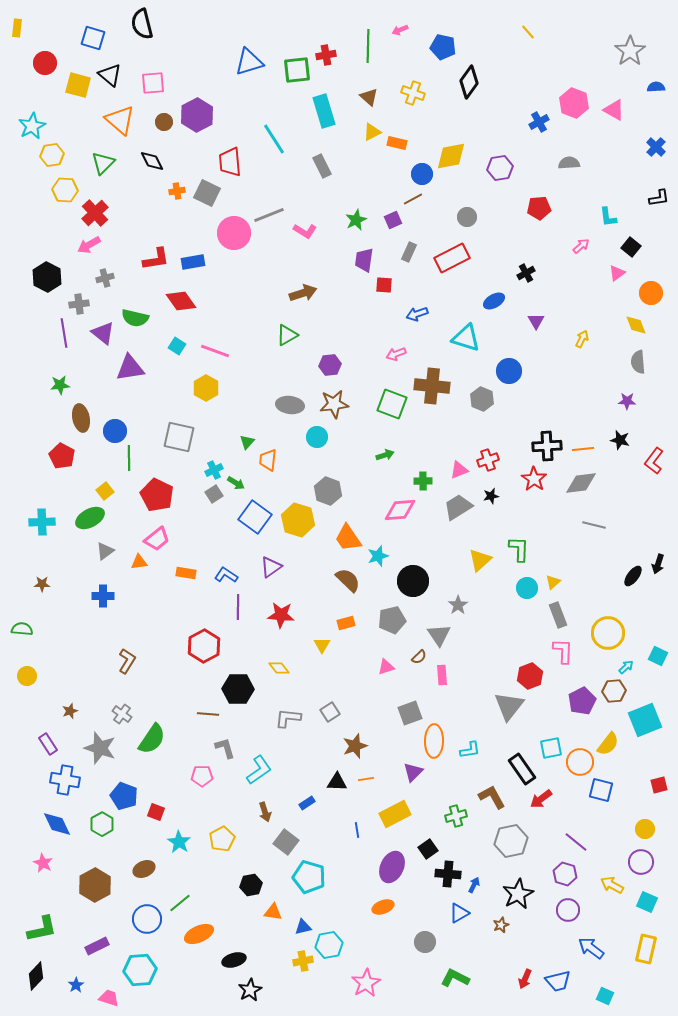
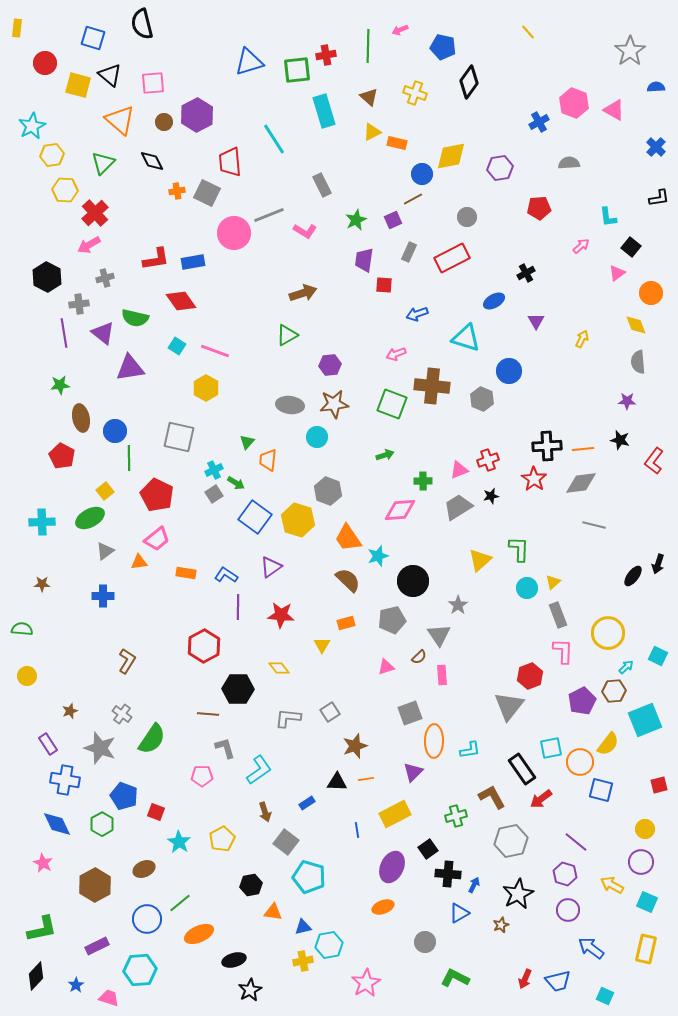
yellow cross at (413, 93): moved 2 px right
gray rectangle at (322, 166): moved 19 px down
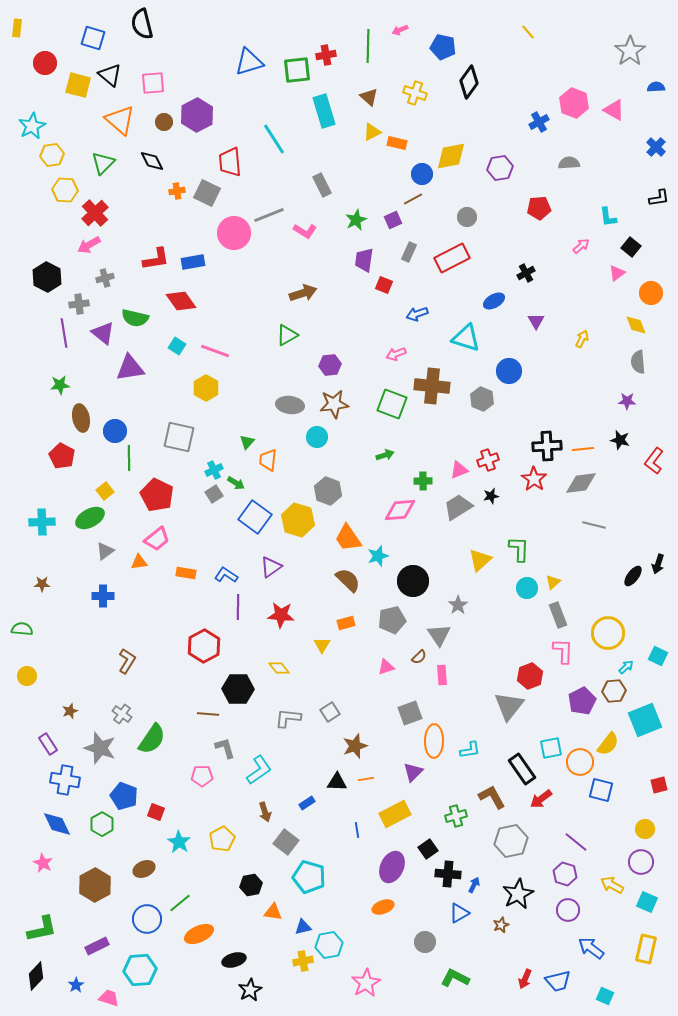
red square at (384, 285): rotated 18 degrees clockwise
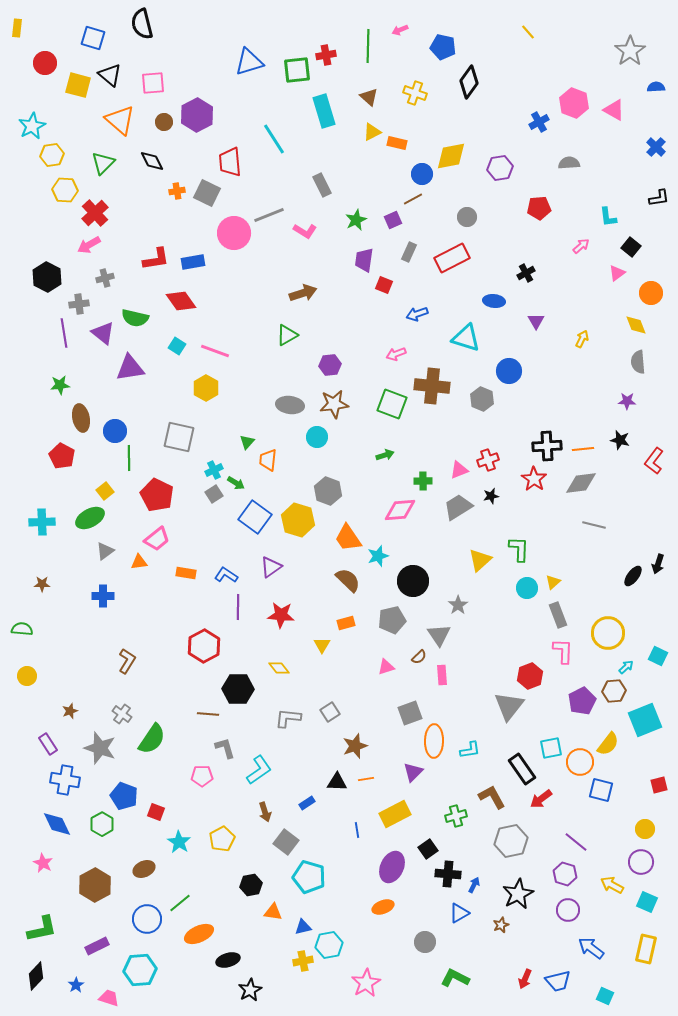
blue ellipse at (494, 301): rotated 35 degrees clockwise
black ellipse at (234, 960): moved 6 px left
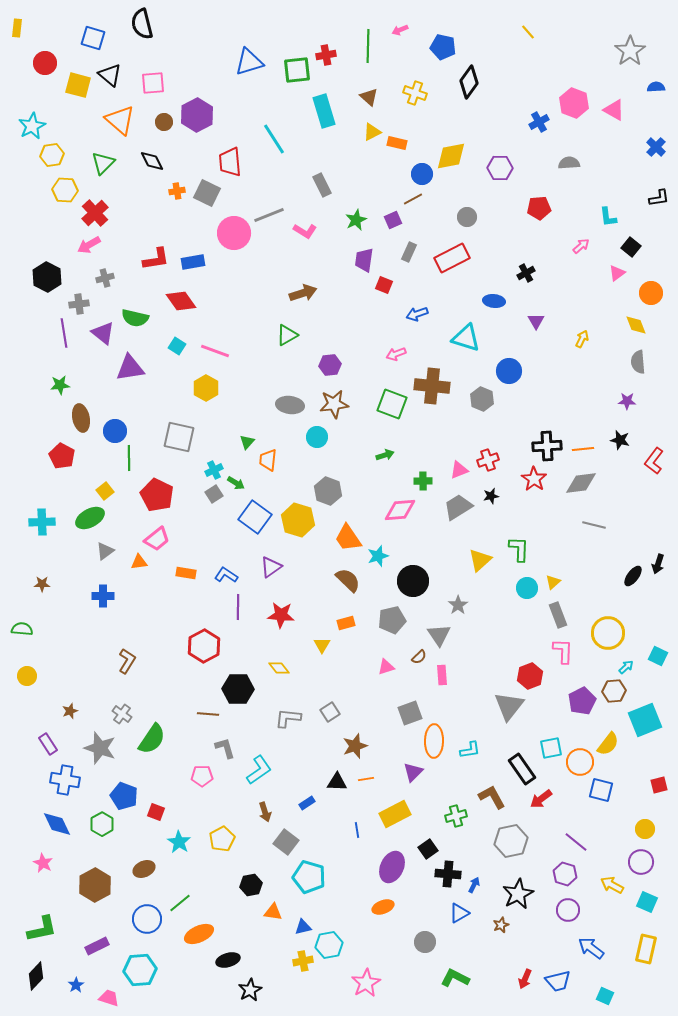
purple hexagon at (500, 168): rotated 10 degrees clockwise
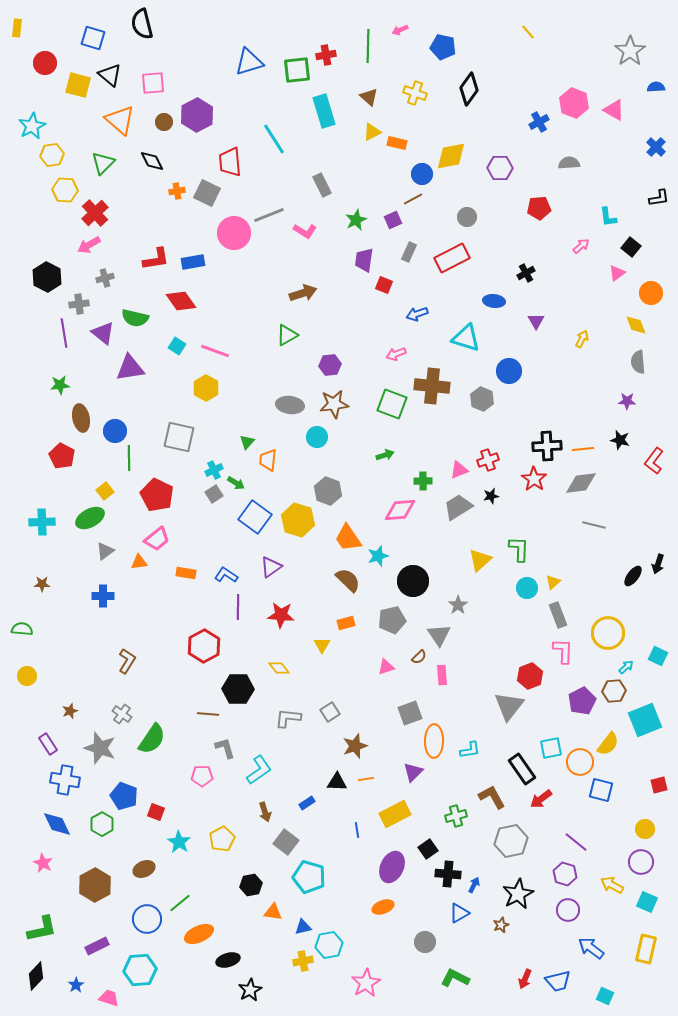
black diamond at (469, 82): moved 7 px down
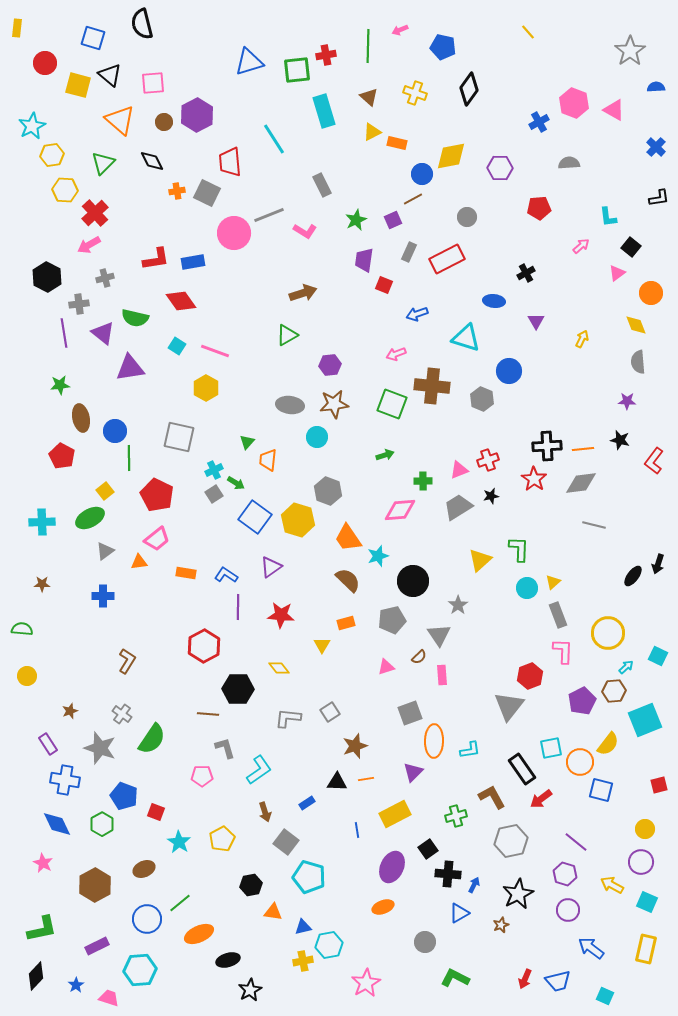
red rectangle at (452, 258): moved 5 px left, 1 px down
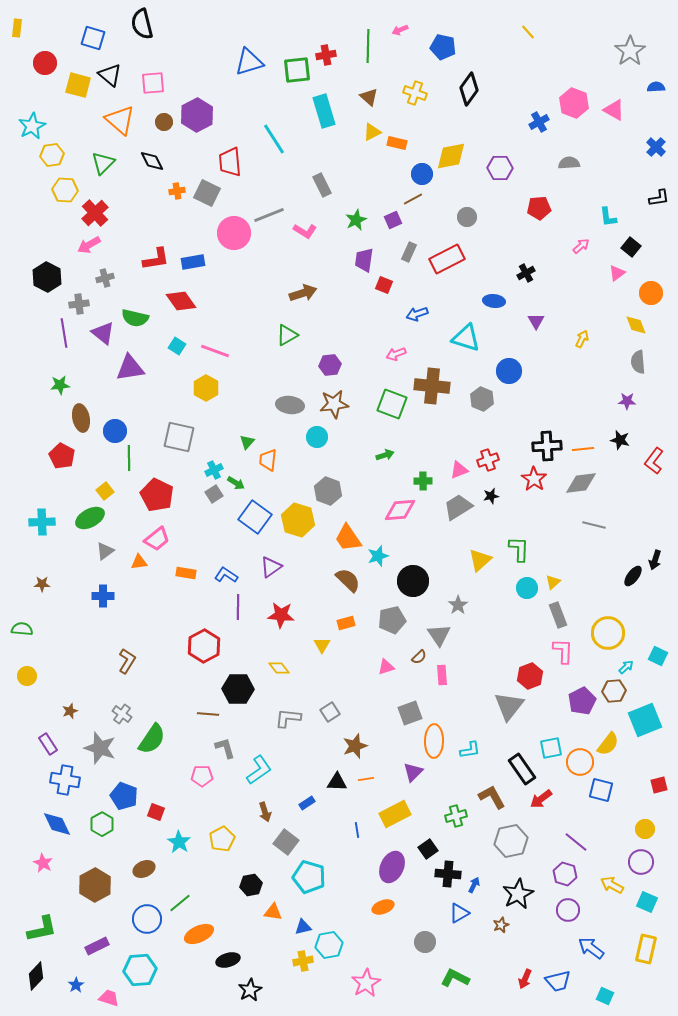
black arrow at (658, 564): moved 3 px left, 4 px up
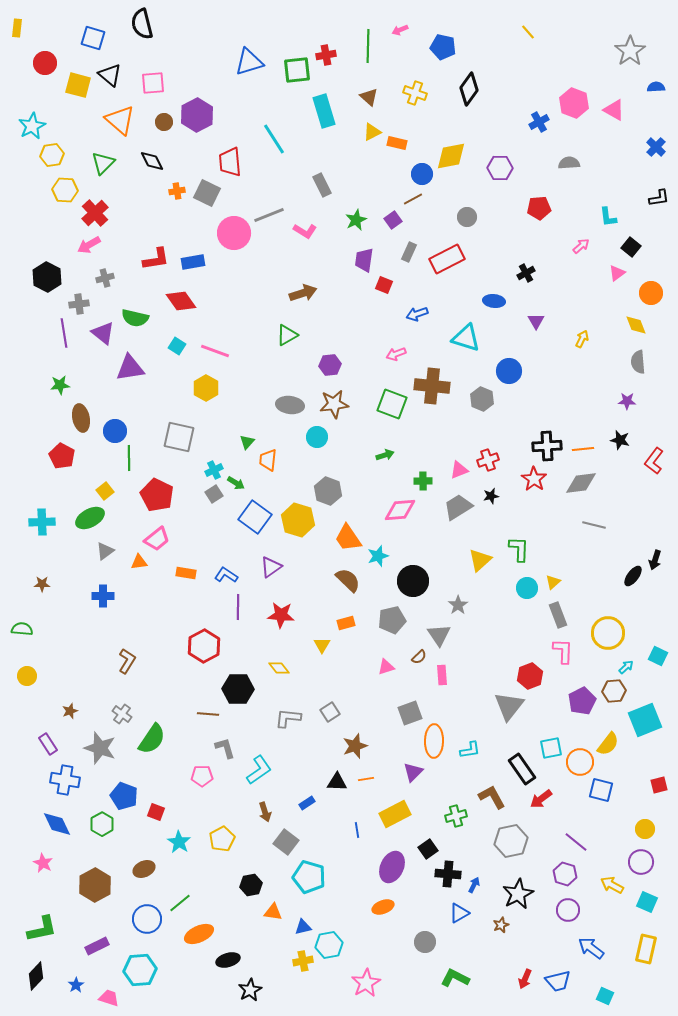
purple square at (393, 220): rotated 12 degrees counterclockwise
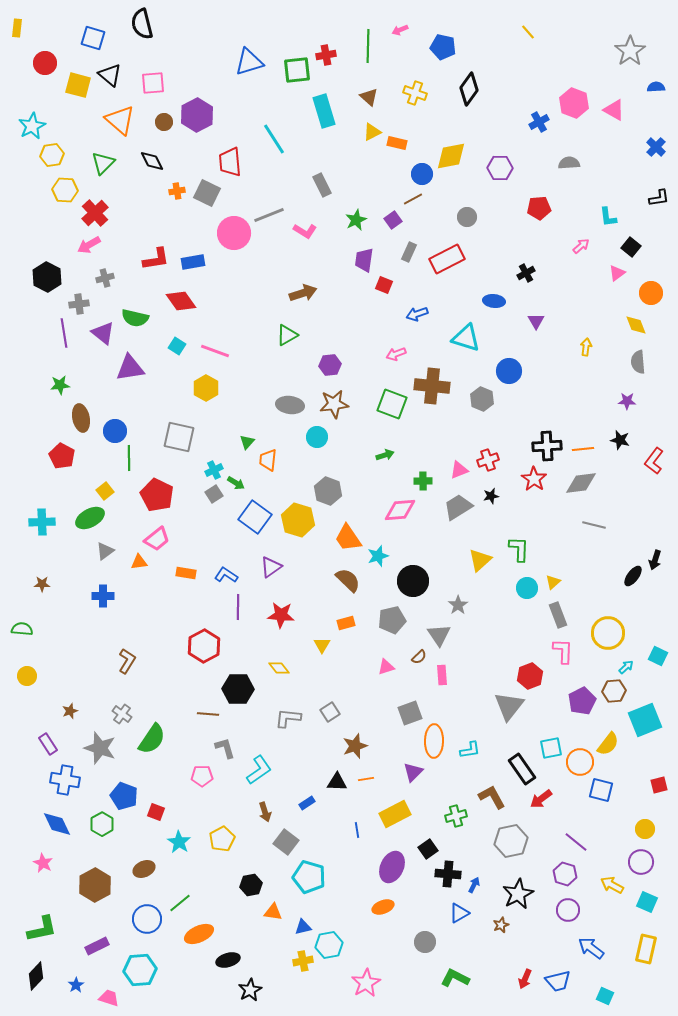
yellow arrow at (582, 339): moved 4 px right, 8 px down; rotated 18 degrees counterclockwise
